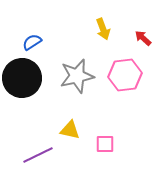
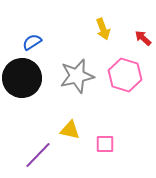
pink hexagon: rotated 24 degrees clockwise
purple line: rotated 20 degrees counterclockwise
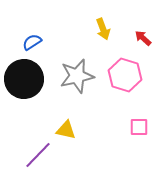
black circle: moved 2 px right, 1 px down
yellow triangle: moved 4 px left
pink square: moved 34 px right, 17 px up
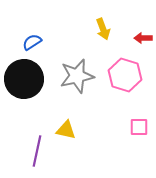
red arrow: rotated 42 degrees counterclockwise
purple line: moved 1 px left, 4 px up; rotated 32 degrees counterclockwise
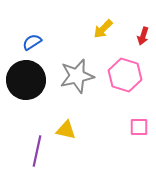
yellow arrow: rotated 65 degrees clockwise
red arrow: moved 2 px up; rotated 72 degrees counterclockwise
black circle: moved 2 px right, 1 px down
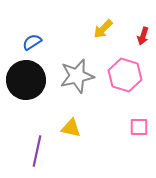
yellow triangle: moved 5 px right, 2 px up
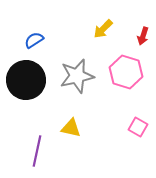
blue semicircle: moved 2 px right, 2 px up
pink hexagon: moved 1 px right, 3 px up
pink square: moved 1 px left; rotated 30 degrees clockwise
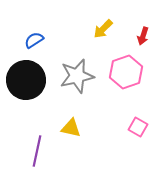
pink hexagon: rotated 24 degrees clockwise
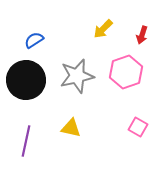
red arrow: moved 1 px left, 1 px up
purple line: moved 11 px left, 10 px up
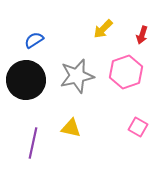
purple line: moved 7 px right, 2 px down
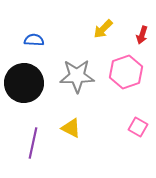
blue semicircle: rotated 36 degrees clockwise
gray star: rotated 12 degrees clockwise
black circle: moved 2 px left, 3 px down
yellow triangle: rotated 15 degrees clockwise
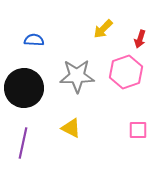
red arrow: moved 2 px left, 4 px down
black circle: moved 5 px down
pink square: moved 3 px down; rotated 30 degrees counterclockwise
purple line: moved 10 px left
